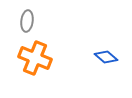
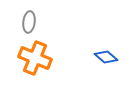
gray ellipse: moved 2 px right, 1 px down
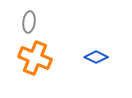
blue diamond: moved 10 px left; rotated 15 degrees counterclockwise
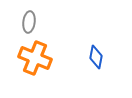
blue diamond: rotated 75 degrees clockwise
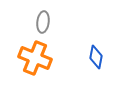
gray ellipse: moved 14 px right
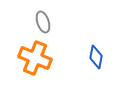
gray ellipse: rotated 25 degrees counterclockwise
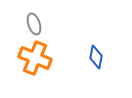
gray ellipse: moved 9 px left, 2 px down
